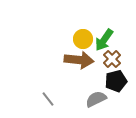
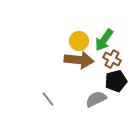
yellow circle: moved 4 px left, 2 px down
brown cross: rotated 18 degrees counterclockwise
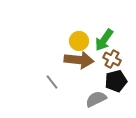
gray line: moved 4 px right, 17 px up
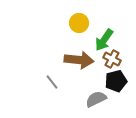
yellow circle: moved 18 px up
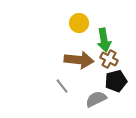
green arrow: rotated 45 degrees counterclockwise
brown cross: moved 3 px left
gray line: moved 10 px right, 4 px down
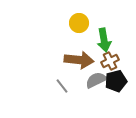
brown cross: moved 1 px right, 2 px down; rotated 36 degrees clockwise
gray semicircle: moved 19 px up
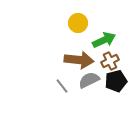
yellow circle: moved 1 px left
green arrow: rotated 105 degrees counterclockwise
gray semicircle: moved 7 px left
